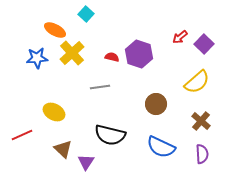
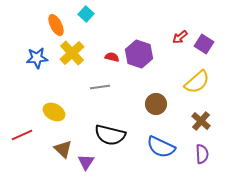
orange ellipse: moved 1 px right, 5 px up; rotated 35 degrees clockwise
purple square: rotated 12 degrees counterclockwise
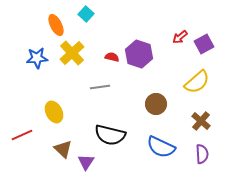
purple square: rotated 30 degrees clockwise
yellow ellipse: rotated 35 degrees clockwise
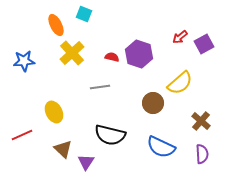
cyan square: moved 2 px left; rotated 21 degrees counterclockwise
blue star: moved 13 px left, 3 px down
yellow semicircle: moved 17 px left, 1 px down
brown circle: moved 3 px left, 1 px up
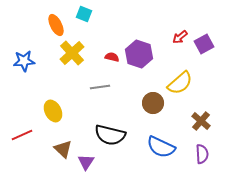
yellow ellipse: moved 1 px left, 1 px up
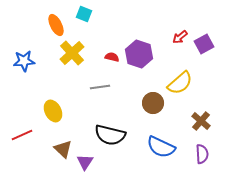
purple triangle: moved 1 px left
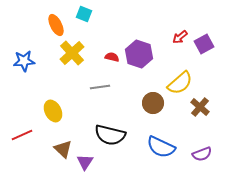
brown cross: moved 1 px left, 14 px up
purple semicircle: rotated 72 degrees clockwise
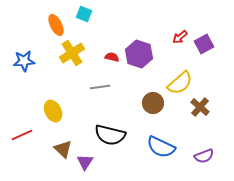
yellow cross: rotated 10 degrees clockwise
purple semicircle: moved 2 px right, 2 px down
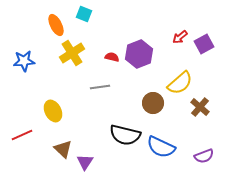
purple hexagon: rotated 20 degrees clockwise
black semicircle: moved 15 px right
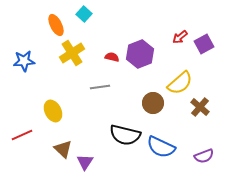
cyan square: rotated 21 degrees clockwise
purple hexagon: moved 1 px right
